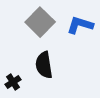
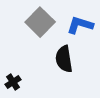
black semicircle: moved 20 px right, 6 px up
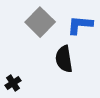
blue L-shape: rotated 12 degrees counterclockwise
black cross: moved 1 px down
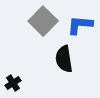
gray square: moved 3 px right, 1 px up
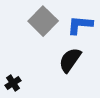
black semicircle: moved 6 px right, 1 px down; rotated 44 degrees clockwise
